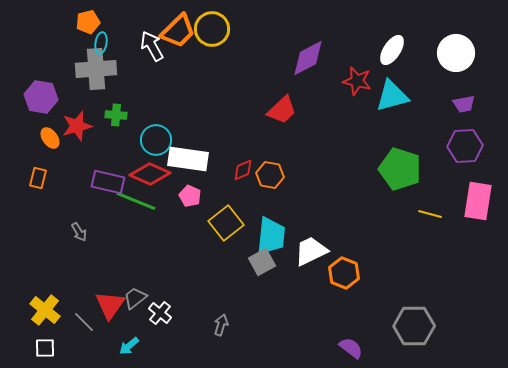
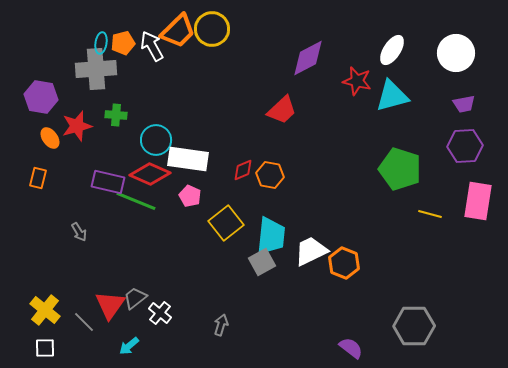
orange pentagon at (88, 22): moved 35 px right, 21 px down
orange hexagon at (344, 273): moved 10 px up
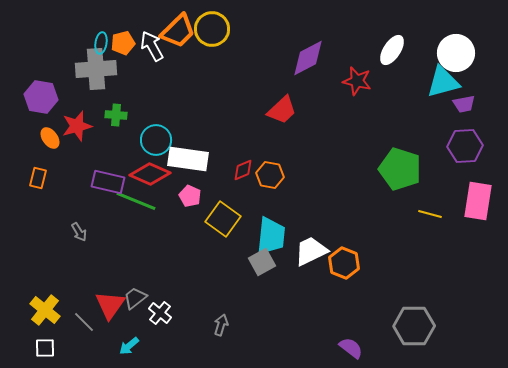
cyan triangle at (392, 96): moved 51 px right, 14 px up
yellow square at (226, 223): moved 3 px left, 4 px up; rotated 16 degrees counterclockwise
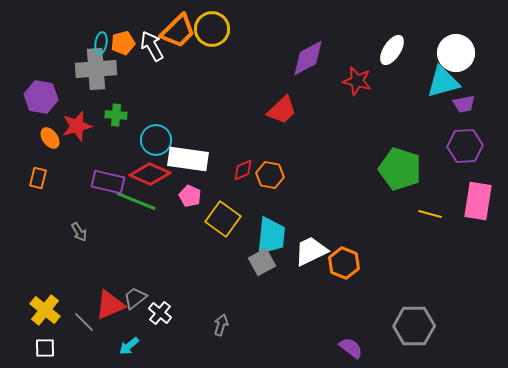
red triangle at (110, 305): rotated 32 degrees clockwise
